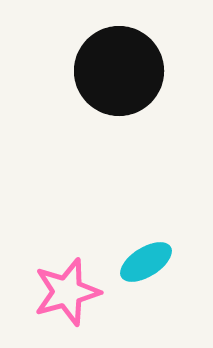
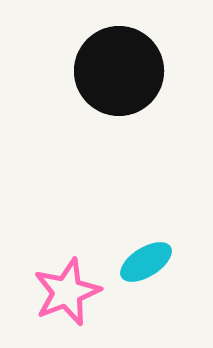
pink star: rotated 6 degrees counterclockwise
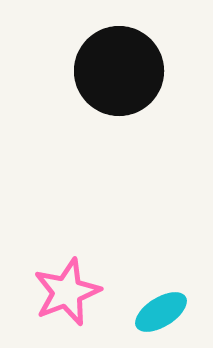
cyan ellipse: moved 15 px right, 50 px down
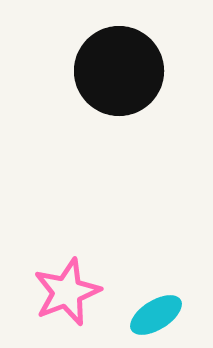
cyan ellipse: moved 5 px left, 3 px down
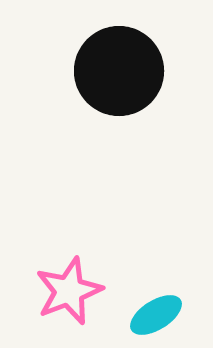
pink star: moved 2 px right, 1 px up
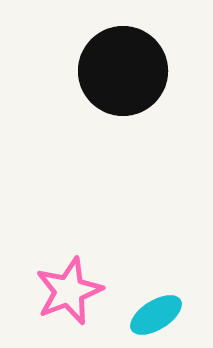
black circle: moved 4 px right
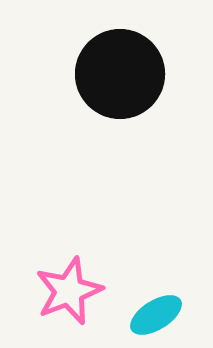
black circle: moved 3 px left, 3 px down
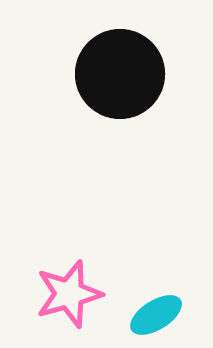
pink star: moved 3 px down; rotated 6 degrees clockwise
